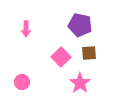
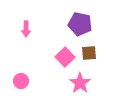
purple pentagon: moved 1 px up
pink square: moved 4 px right
pink circle: moved 1 px left, 1 px up
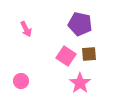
pink arrow: rotated 28 degrees counterclockwise
brown square: moved 1 px down
pink square: moved 1 px right, 1 px up; rotated 12 degrees counterclockwise
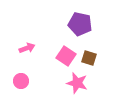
pink arrow: moved 1 px right, 19 px down; rotated 84 degrees counterclockwise
brown square: moved 4 px down; rotated 21 degrees clockwise
pink star: moved 3 px left; rotated 20 degrees counterclockwise
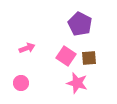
purple pentagon: rotated 15 degrees clockwise
brown square: rotated 21 degrees counterclockwise
pink circle: moved 2 px down
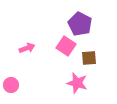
pink square: moved 10 px up
pink circle: moved 10 px left, 2 px down
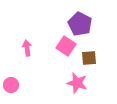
pink arrow: rotated 77 degrees counterclockwise
